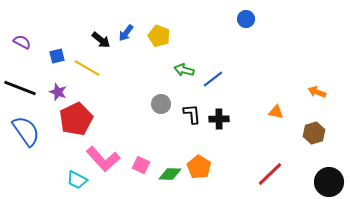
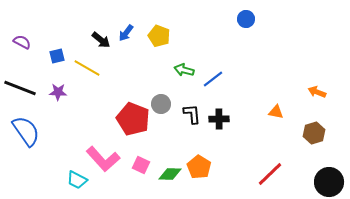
purple star: rotated 18 degrees counterclockwise
red pentagon: moved 57 px right; rotated 24 degrees counterclockwise
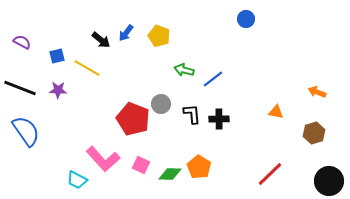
purple star: moved 2 px up
black circle: moved 1 px up
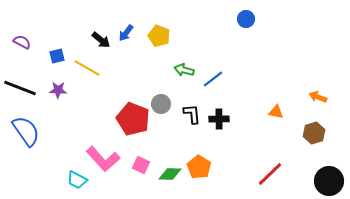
orange arrow: moved 1 px right, 5 px down
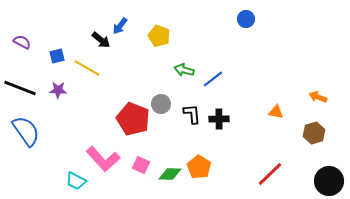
blue arrow: moved 6 px left, 7 px up
cyan trapezoid: moved 1 px left, 1 px down
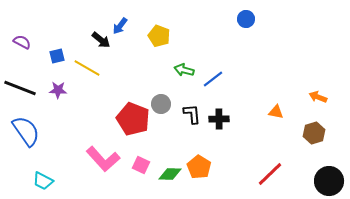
cyan trapezoid: moved 33 px left
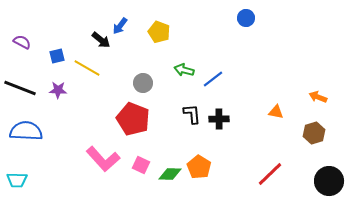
blue circle: moved 1 px up
yellow pentagon: moved 4 px up
gray circle: moved 18 px left, 21 px up
blue semicircle: rotated 52 degrees counterclockwise
cyan trapezoid: moved 26 px left, 1 px up; rotated 25 degrees counterclockwise
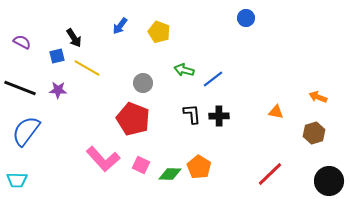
black arrow: moved 27 px left, 2 px up; rotated 18 degrees clockwise
black cross: moved 3 px up
blue semicircle: rotated 56 degrees counterclockwise
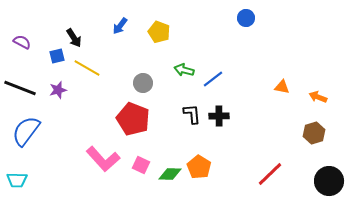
purple star: rotated 18 degrees counterclockwise
orange triangle: moved 6 px right, 25 px up
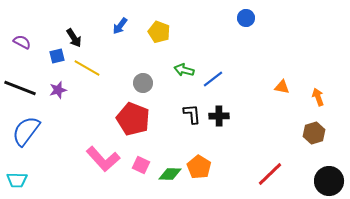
orange arrow: rotated 48 degrees clockwise
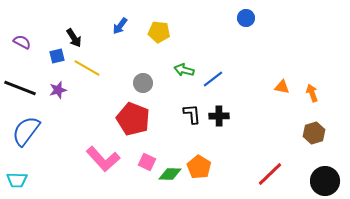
yellow pentagon: rotated 15 degrees counterclockwise
orange arrow: moved 6 px left, 4 px up
pink square: moved 6 px right, 3 px up
black circle: moved 4 px left
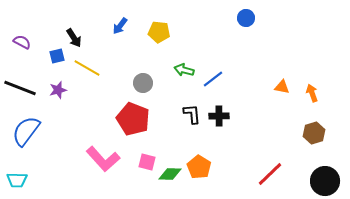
pink square: rotated 12 degrees counterclockwise
